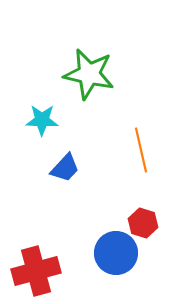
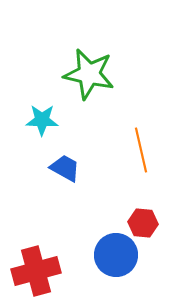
blue trapezoid: rotated 104 degrees counterclockwise
red hexagon: rotated 12 degrees counterclockwise
blue circle: moved 2 px down
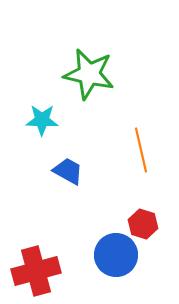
blue trapezoid: moved 3 px right, 3 px down
red hexagon: moved 1 px down; rotated 12 degrees clockwise
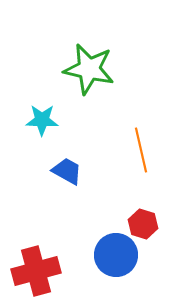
green star: moved 5 px up
blue trapezoid: moved 1 px left
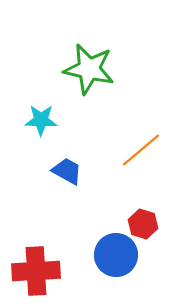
cyan star: moved 1 px left
orange line: rotated 63 degrees clockwise
red cross: rotated 12 degrees clockwise
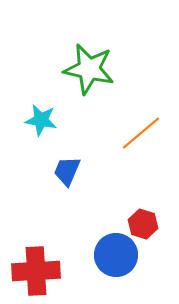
cyan star: rotated 8 degrees clockwise
orange line: moved 17 px up
blue trapezoid: rotated 96 degrees counterclockwise
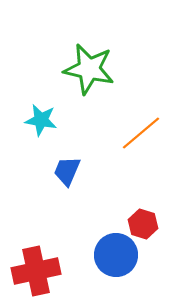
red cross: rotated 9 degrees counterclockwise
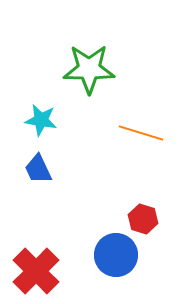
green star: rotated 12 degrees counterclockwise
orange line: rotated 57 degrees clockwise
blue trapezoid: moved 29 px left, 2 px up; rotated 48 degrees counterclockwise
red hexagon: moved 5 px up
red cross: rotated 33 degrees counterclockwise
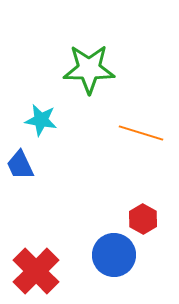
blue trapezoid: moved 18 px left, 4 px up
red hexagon: rotated 12 degrees clockwise
blue circle: moved 2 px left
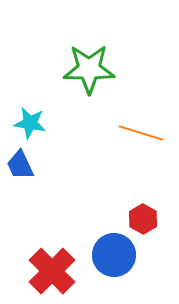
cyan star: moved 11 px left, 3 px down
red cross: moved 16 px right
